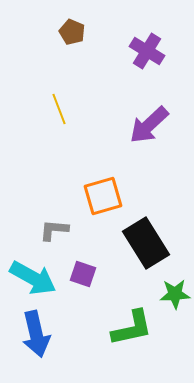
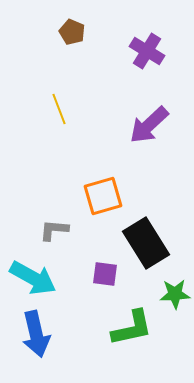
purple square: moved 22 px right; rotated 12 degrees counterclockwise
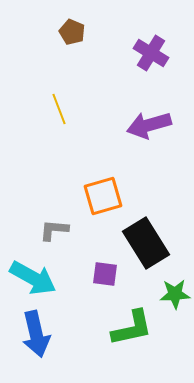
purple cross: moved 4 px right, 2 px down
purple arrow: rotated 27 degrees clockwise
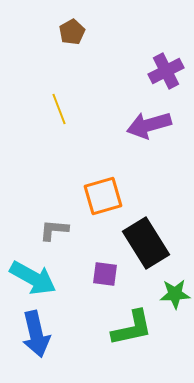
brown pentagon: rotated 20 degrees clockwise
purple cross: moved 15 px right, 18 px down; rotated 32 degrees clockwise
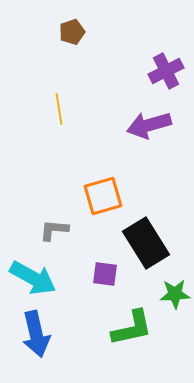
brown pentagon: rotated 10 degrees clockwise
yellow line: rotated 12 degrees clockwise
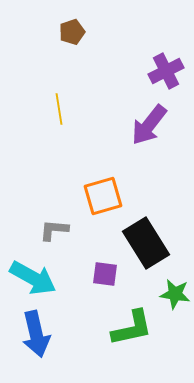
purple arrow: rotated 36 degrees counterclockwise
green star: rotated 12 degrees clockwise
